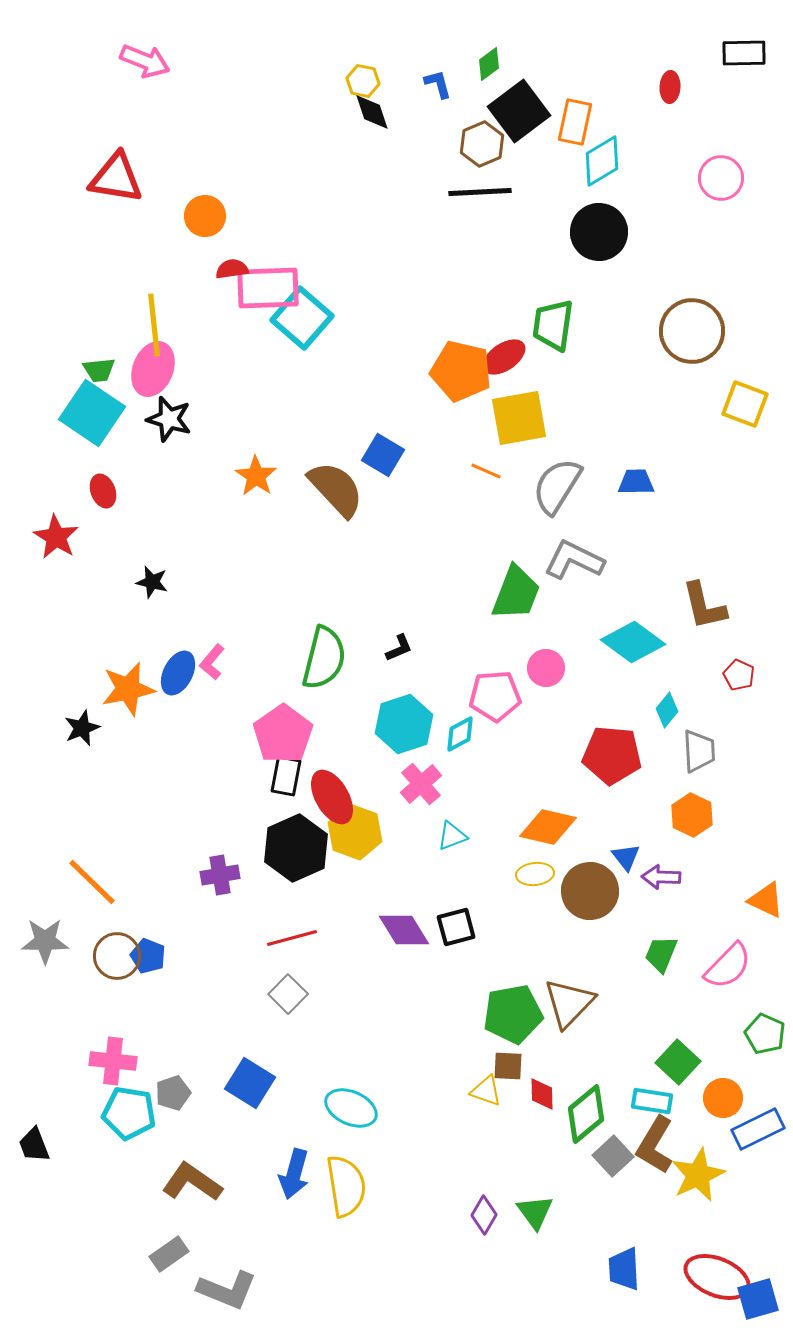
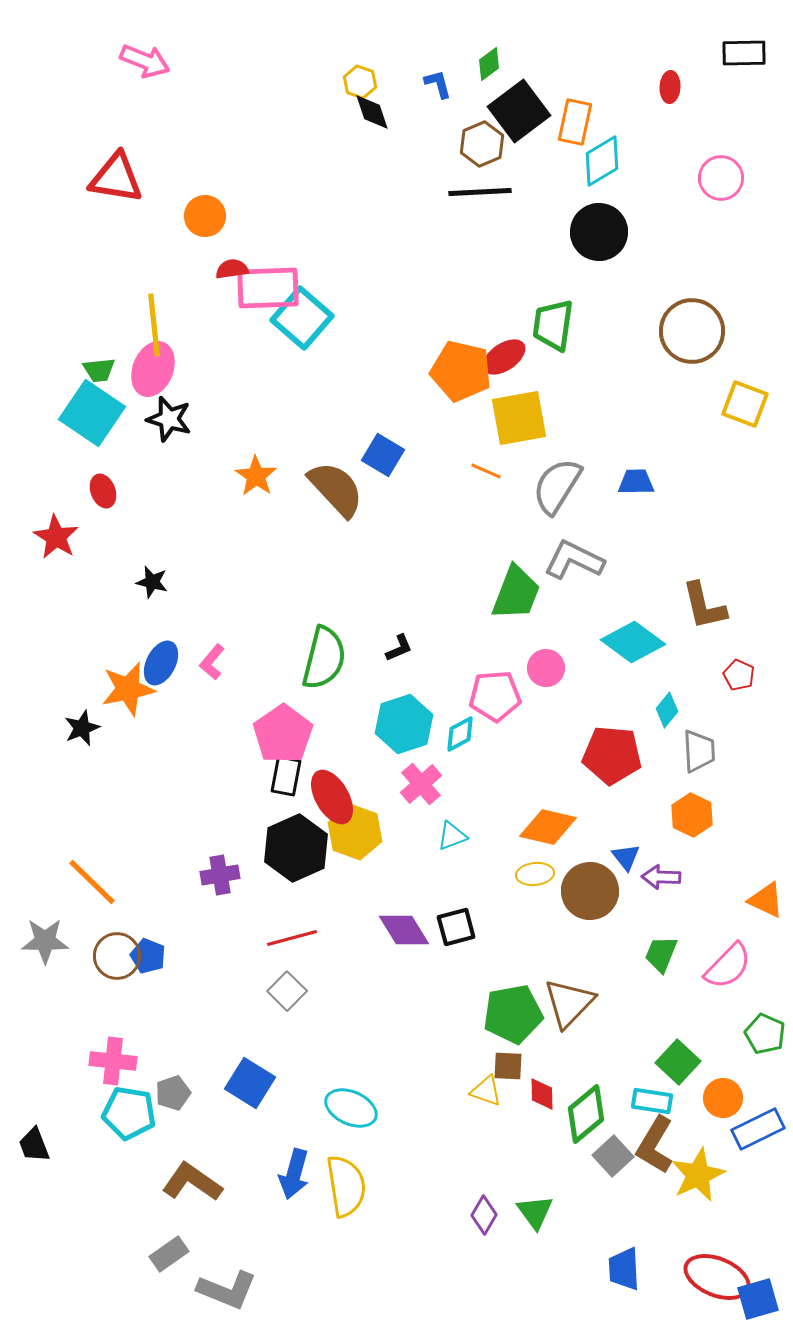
yellow hexagon at (363, 81): moved 3 px left, 1 px down; rotated 8 degrees clockwise
blue ellipse at (178, 673): moved 17 px left, 10 px up
gray square at (288, 994): moved 1 px left, 3 px up
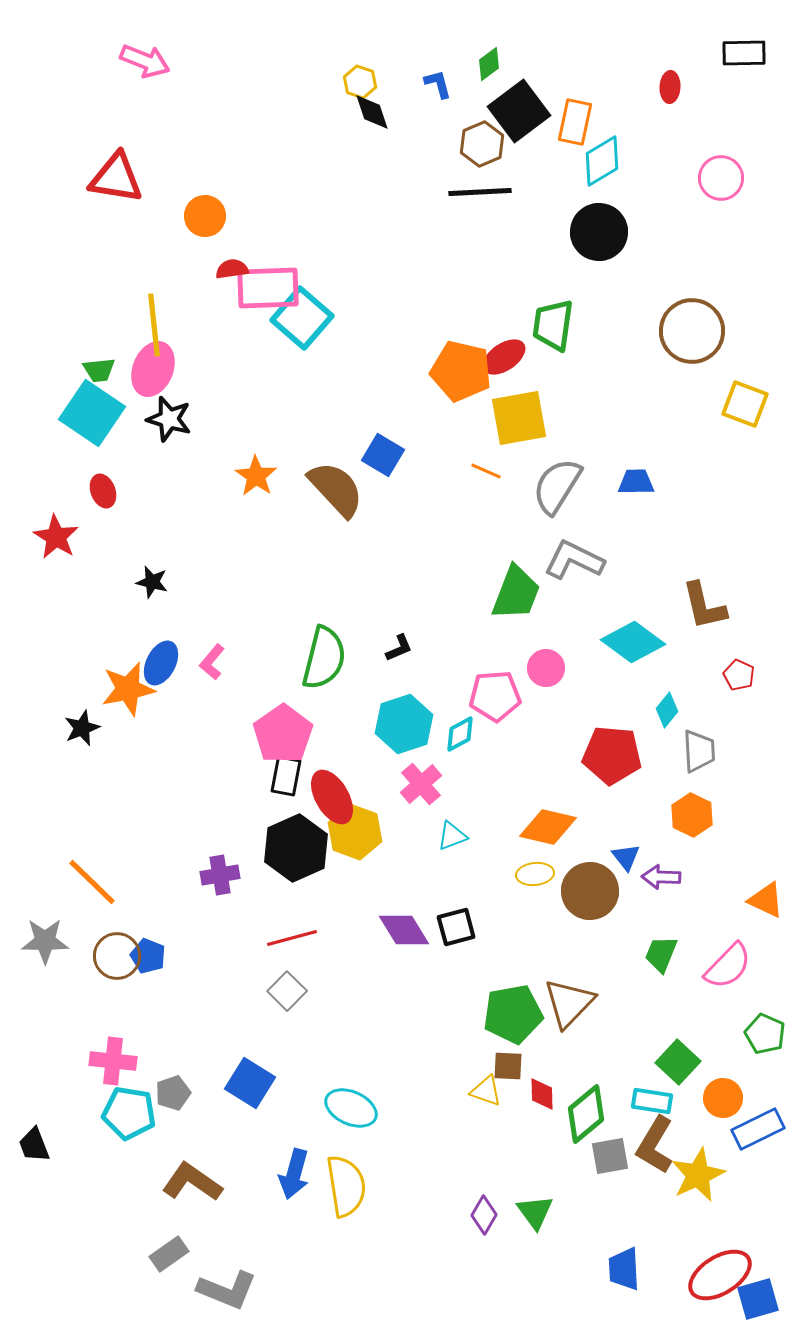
gray square at (613, 1156): moved 3 px left; rotated 33 degrees clockwise
red ellipse at (717, 1277): moved 3 px right, 2 px up; rotated 54 degrees counterclockwise
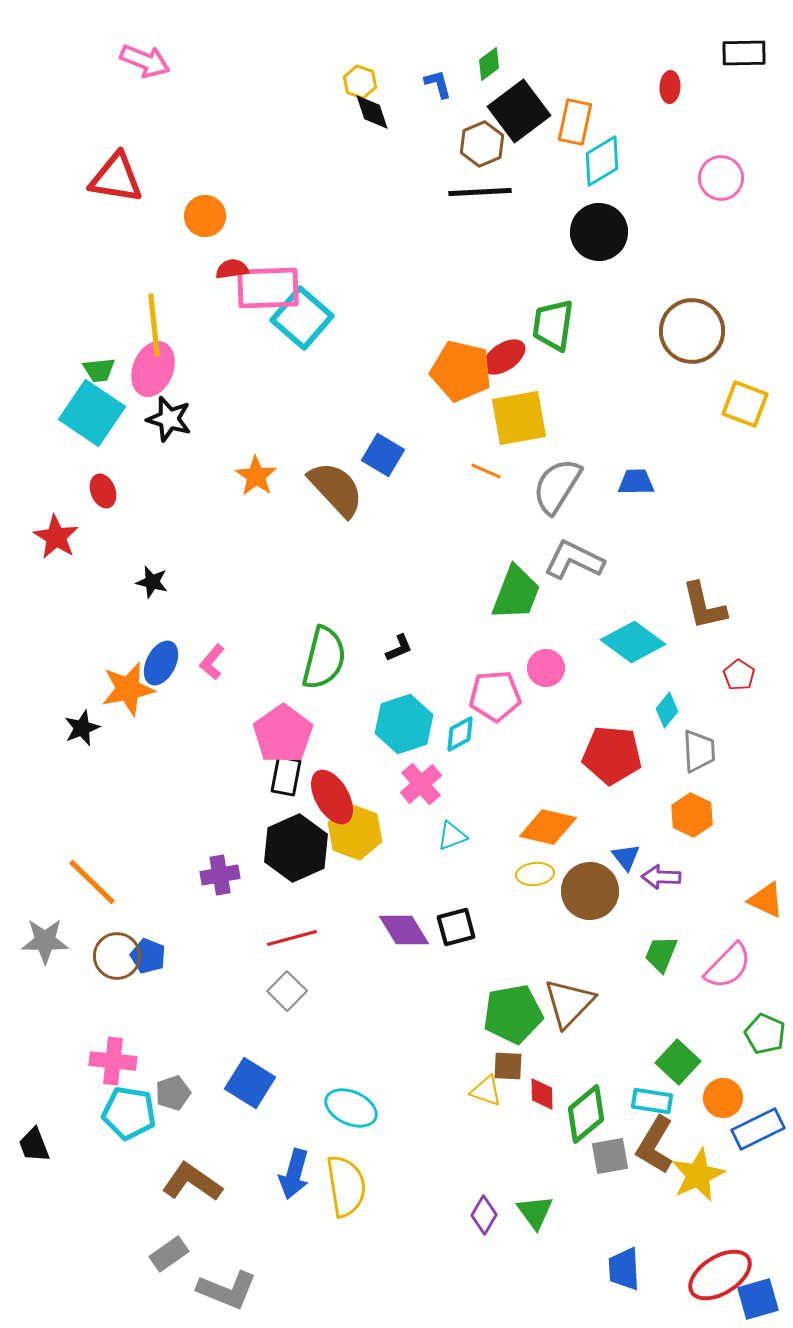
red pentagon at (739, 675): rotated 8 degrees clockwise
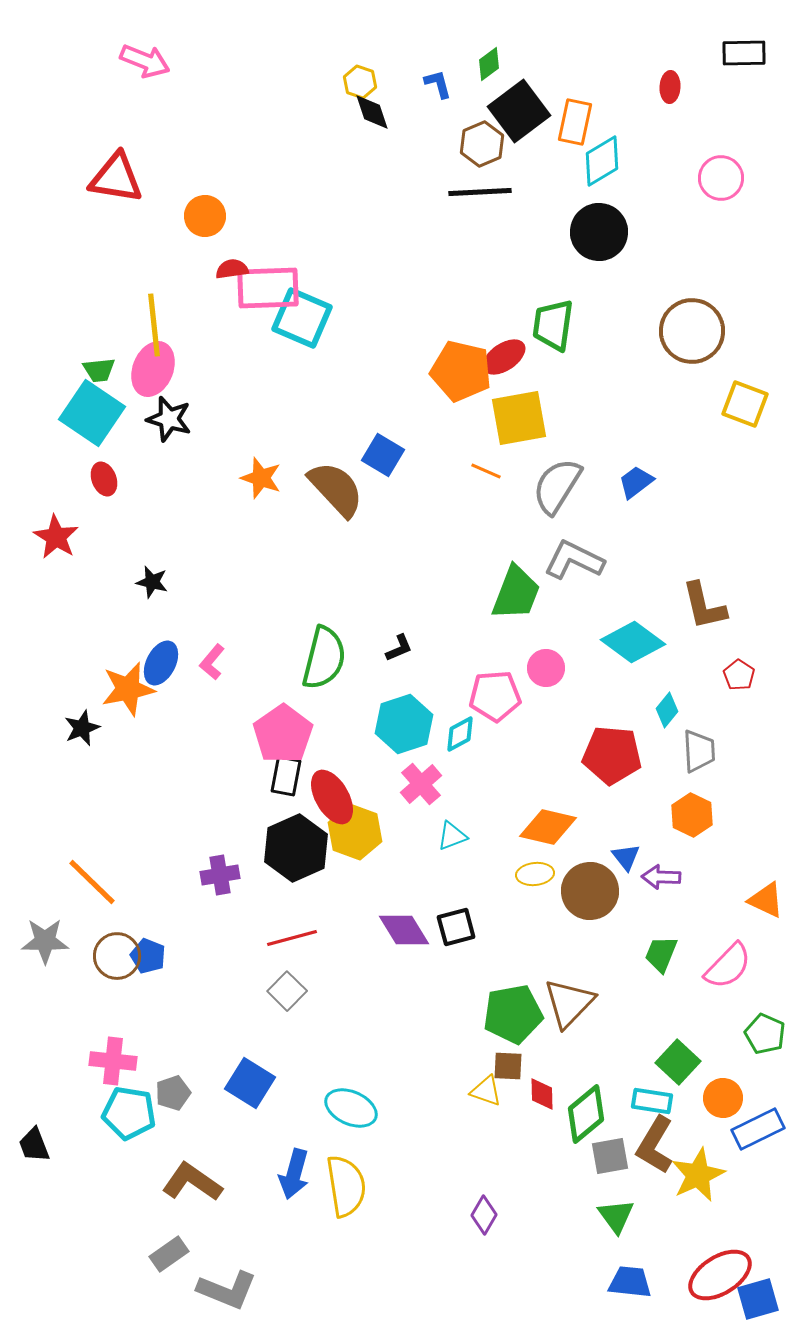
cyan square at (302, 318): rotated 18 degrees counterclockwise
orange star at (256, 476): moved 5 px right, 2 px down; rotated 15 degrees counterclockwise
blue trapezoid at (636, 482): rotated 36 degrees counterclockwise
red ellipse at (103, 491): moved 1 px right, 12 px up
green triangle at (535, 1212): moved 81 px right, 4 px down
blue trapezoid at (624, 1269): moved 6 px right, 13 px down; rotated 99 degrees clockwise
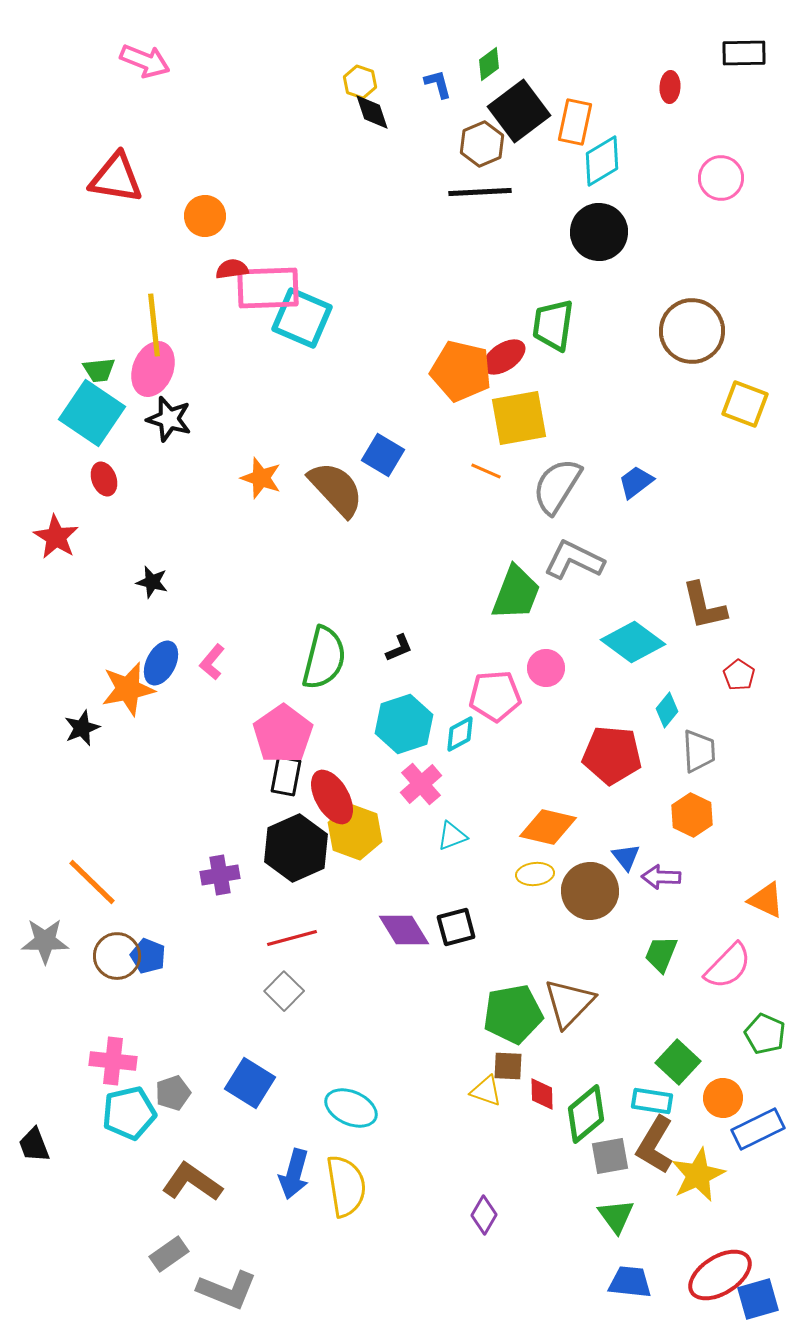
gray square at (287, 991): moved 3 px left
cyan pentagon at (129, 1113): rotated 22 degrees counterclockwise
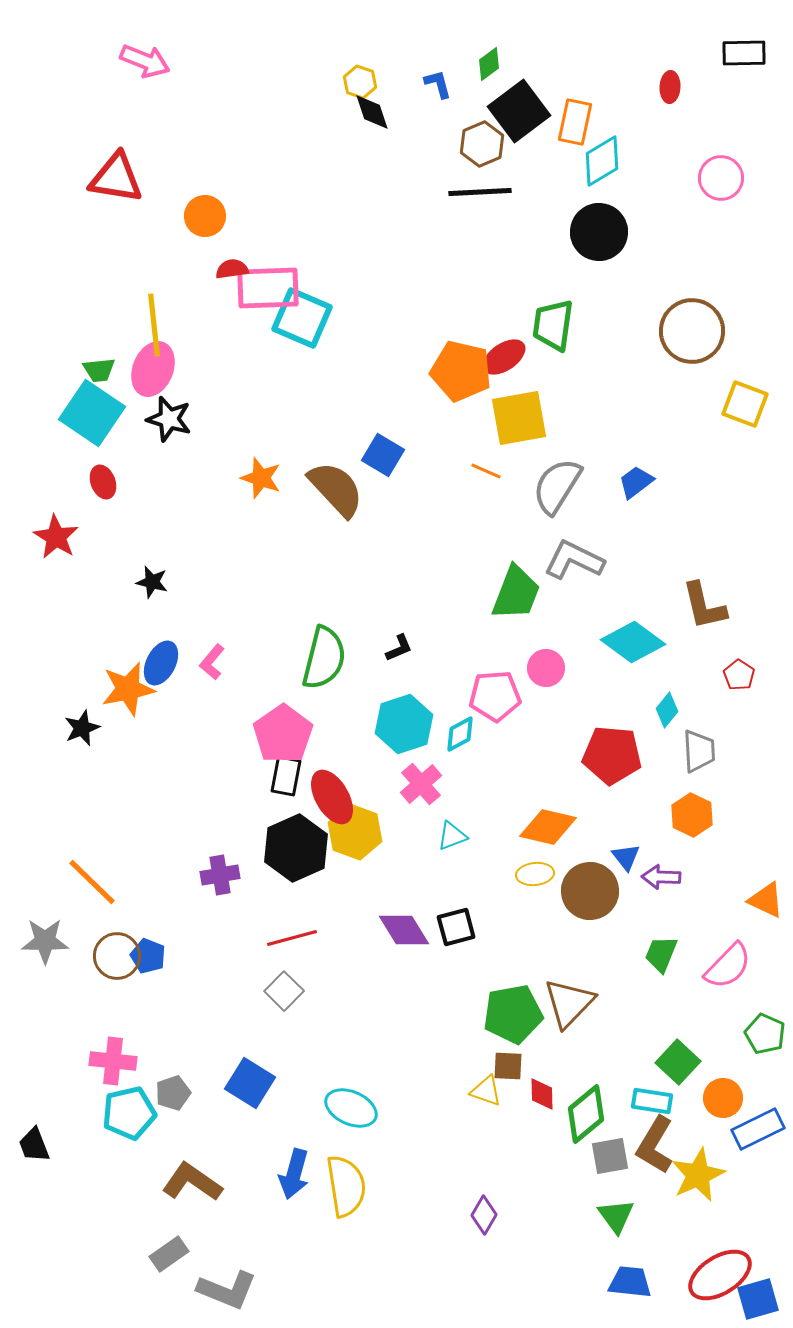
red ellipse at (104, 479): moved 1 px left, 3 px down
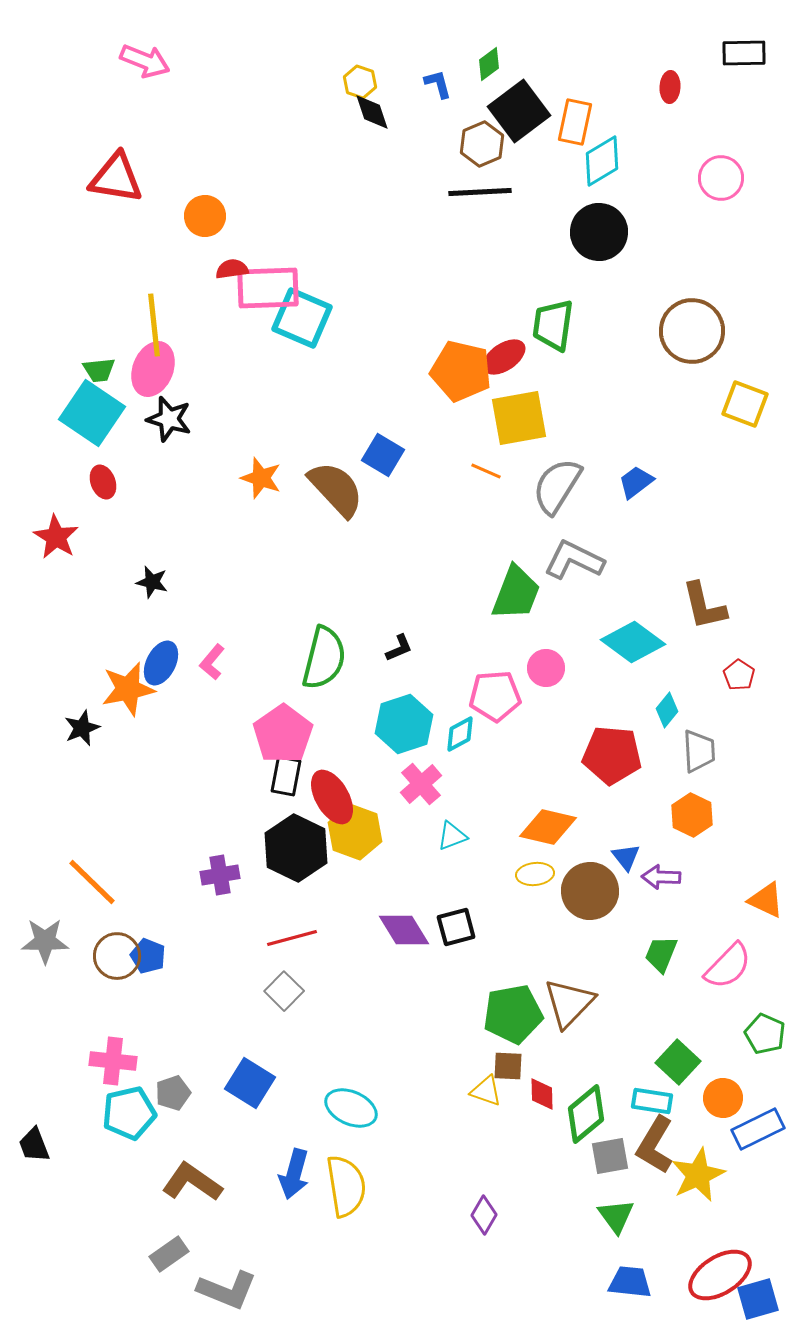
black hexagon at (296, 848): rotated 10 degrees counterclockwise
